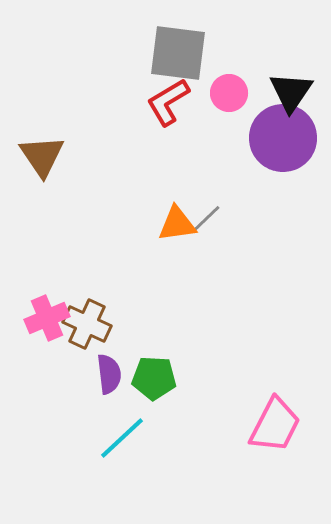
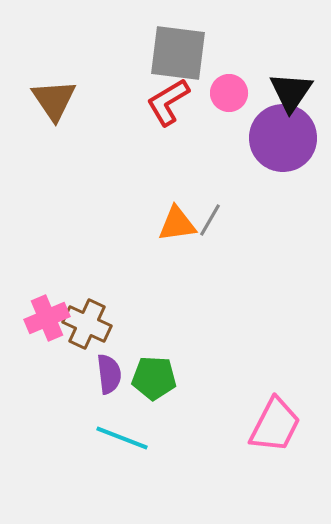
brown triangle: moved 12 px right, 56 px up
gray line: moved 4 px right, 1 px down; rotated 16 degrees counterclockwise
cyan line: rotated 64 degrees clockwise
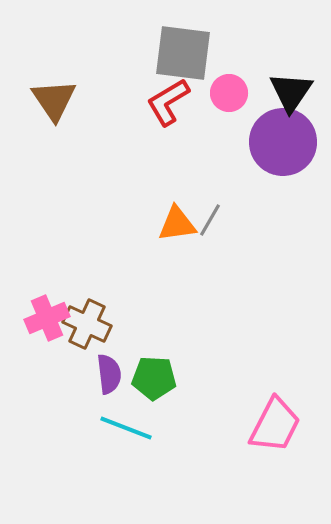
gray square: moved 5 px right
purple circle: moved 4 px down
cyan line: moved 4 px right, 10 px up
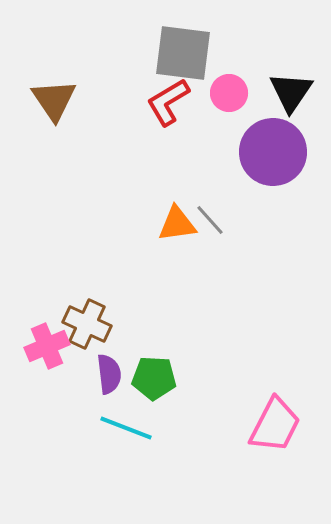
purple circle: moved 10 px left, 10 px down
gray line: rotated 72 degrees counterclockwise
pink cross: moved 28 px down
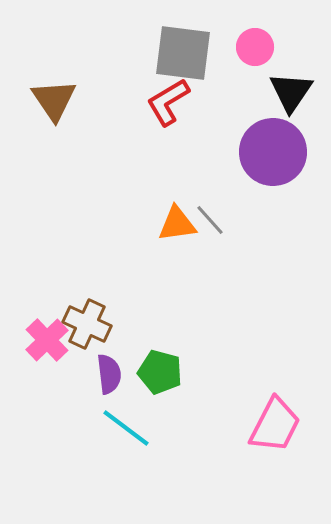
pink circle: moved 26 px right, 46 px up
pink cross: moved 6 px up; rotated 21 degrees counterclockwise
green pentagon: moved 6 px right, 6 px up; rotated 12 degrees clockwise
cyan line: rotated 16 degrees clockwise
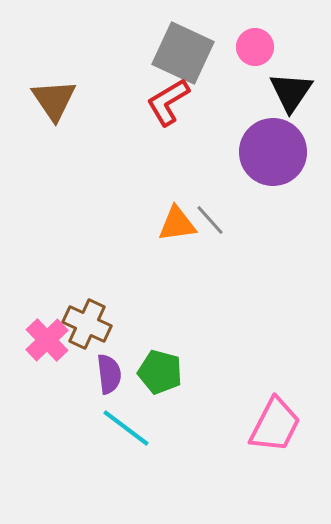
gray square: rotated 18 degrees clockwise
